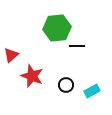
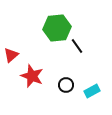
black line: rotated 56 degrees clockwise
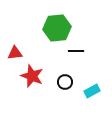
black line: moved 1 px left, 5 px down; rotated 56 degrees counterclockwise
red triangle: moved 4 px right, 2 px up; rotated 35 degrees clockwise
black circle: moved 1 px left, 3 px up
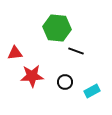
green hexagon: rotated 12 degrees clockwise
black line: rotated 21 degrees clockwise
red star: rotated 25 degrees counterclockwise
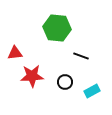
black line: moved 5 px right, 5 px down
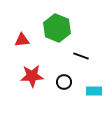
green hexagon: rotated 16 degrees clockwise
red triangle: moved 7 px right, 13 px up
black circle: moved 1 px left
cyan rectangle: moved 2 px right; rotated 28 degrees clockwise
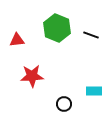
red triangle: moved 5 px left
black line: moved 10 px right, 21 px up
black circle: moved 22 px down
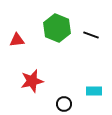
red star: moved 5 px down; rotated 10 degrees counterclockwise
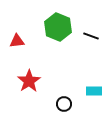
green hexagon: moved 1 px right, 1 px up
black line: moved 1 px down
red triangle: moved 1 px down
red star: moved 3 px left; rotated 20 degrees counterclockwise
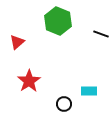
green hexagon: moved 6 px up
black line: moved 10 px right, 2 px up
red triangle: moved 1 px down; rotated 35 degrees counterclockwise
cyan rectangle: moved 5 px left
